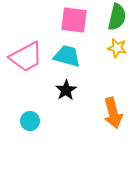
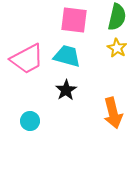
yellow star: rotated 18 degrees clockwise
pink trapezoid: moved 1 px right, 2 px down
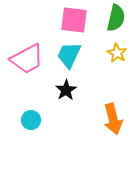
green semicircle: moved 1 px left, 1 px down
yellow star: moved 5 px down
cyan trapezoid: moved 2 px right, 1 px up; rotated 80 degrees counterclockwise
orange arrow: moved 6 px down
cyan circle: moved 1 px right, 1 px up
